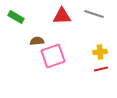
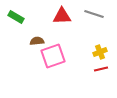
yellow cross: rotated 16 degrees counterclockwise
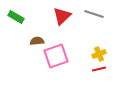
red triangle: rotated 42 degrees counterclockwise
yellow cross: moved 1 px left, 2 px down
pink square: moved 3 px right
red line: moved 2 px left
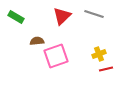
red line: moved 7 px right
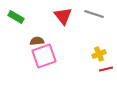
red triangle: moved 1 px right; rotated 24 degrees counterclockwise
pink square: moved 12 px left
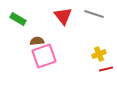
green rectangle: moved 2 px right, 2 px down
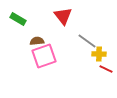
gray line: moved 7 px left, 27 px down; rotated 18 degrees clockwise
yellow cross: rotated 24 degrees clockwise
red line: rotated 40 degrees clockwise
